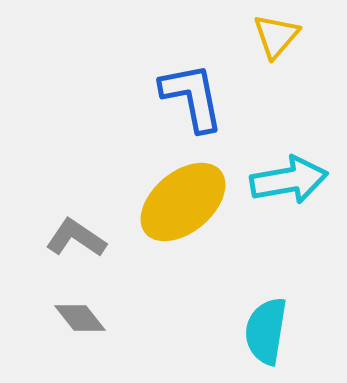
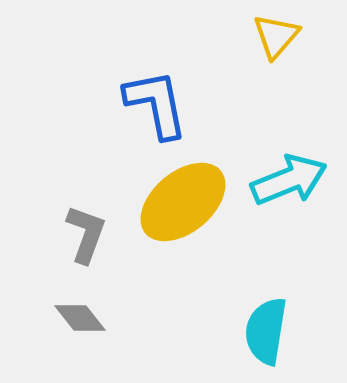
blue L-shape: moved 36 px left, 7 px down
cyan arrow: rotated 12 degrees counterclockwise
gray L-shape: moved 10 px right, 4 px up; rotated 76 degrees clockwise
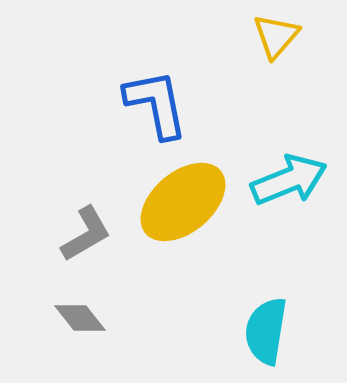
gray L-shape: rotated 40 degrees clockwise
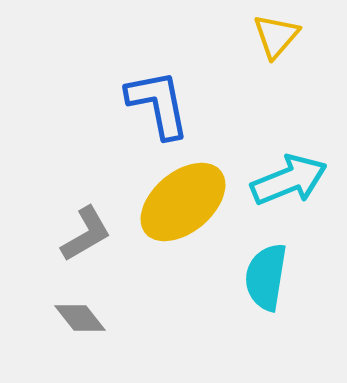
blue L-shape: moved 2 px right
cyan semicircle: moved 54 px up
